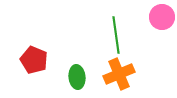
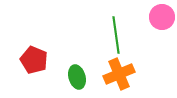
green ellipse: rotated 10 degrees counterclockwise
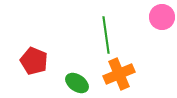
green line: moved 10 px left
red pentagon: moved 1 px down
green ellipse: moved 6 px down; rotated 40 degrees counterclockwise
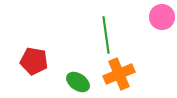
red pentagon: rotated 12 degrees counterclockwise
green ellipse: moved 1 px right, 1 px up
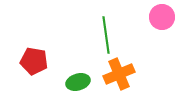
green ellipse: rotated 50 degrees counterclockwise
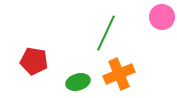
green line: moved 2 px up; rotated 33 degrees clockwise
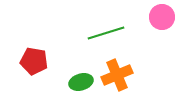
green line: rotated 48 degrees clockwise
orange cross: moved 2 px left, 1 px down
green ellipse: moved 3 px right
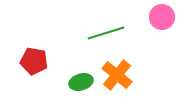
orange cross: rotated 28 degrees counterclockwise
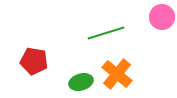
orange cross: moved 1 px up
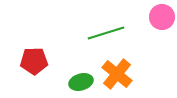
red pentagon: rotated 12 degrees counterclockwise
